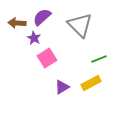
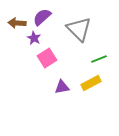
gray triangle: moved 1 px left, 4 px down
purple triangle: rotated 21 degrees clockwise
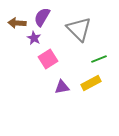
purple semicircle: rotated 18 degrees counterclockwise
pink square: moved 1 px right, 1 px down
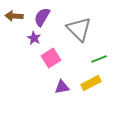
brown arrow: moved 3 px left, 7 px up
pink square: moved 3 px right, 1 px up
